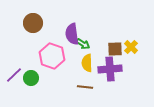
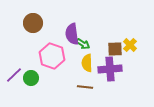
yellow cross: moved 1 px left, 2 px up
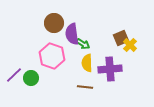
brown circle: moved 21 px right
brown square: moved 6 px right, 11 px up; rotated 21 degrees counterclockwise
